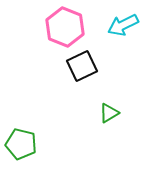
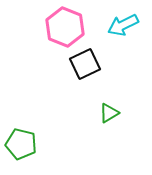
black square: moved 3 px right, 2 px up
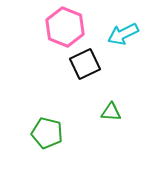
cyan arrow: moved 9 px down
green triangle: moved 2 px right, 1 px up; rotated 35 degrees clockwise
green pentagon: moved 26 px right, 11 px up
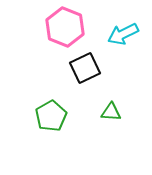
black square: moved 4 px down
green pentagon: moved 4 px right, 17 px up; rotated 28 degrees clockwise
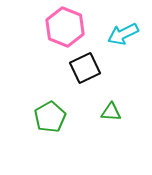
green pentagon: moved 1 px left, 1 px down
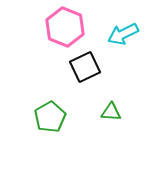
black square: moved 1 px up
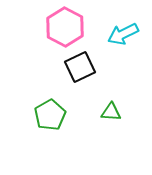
pink hexagon: rotated 6 degrees clockwise
black square: moved 5 px left
green pentagon: moved 2 px up
